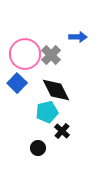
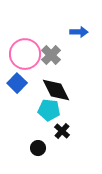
blue arrow: moved 1 px right, 5 px up
cyan pentagon: moved 2 px right, 2 px up; rotated 20 degrees clockwise
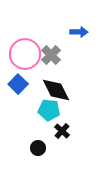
blue square: moved 1 px right, 1 px down
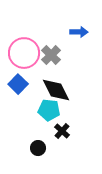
pink circle: moved 1 px left, 1 px up
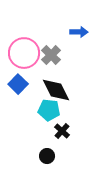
black circle: moved 9 px right, 8 px down
